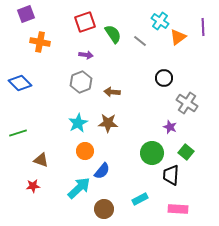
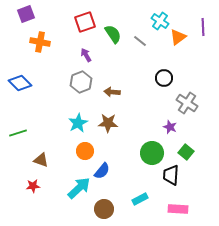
purple arrow: rotated 128 degrees counterclockwise
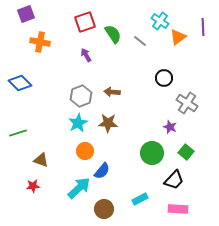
gray hexagon: moved 14 px down
black trapezoid: moved 3 px right, 5 px down; rotated 140 degrees counterclockwise
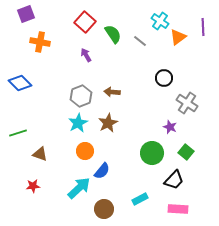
red square: rotated 30 degrees counterclockwise
brown star: rotated 30 degrees counterclockwise
brown triangle: moved 1 px left, 6 px up
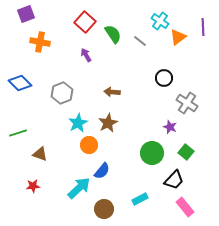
gray hexagon: moved 19 px left, 3 px up
orange circle: moved 4 px right, 6 px up
pink rectangle: moved 7 px right, 2 px up; rotated 48 degrees clockwise
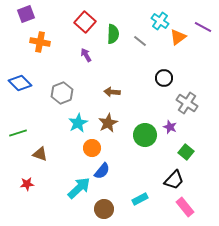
purple line: rotated 60 degrees counterclockwise
green semicircle: rotated 36 degrees clockwise
orange circle: moved 3 px right, 3 px down
green circle: moved 7 px left, 18 px up
red star: moved 6 px left, 2 px up
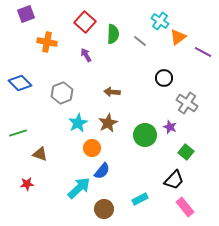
purple line: moved 25 px down
orange cross: moved 7 px right
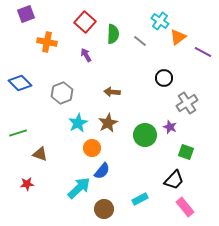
gray cross: rotated 25 degrees clockwise
green square: rotated 21 degrees counterclockwise
